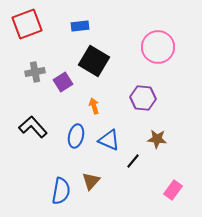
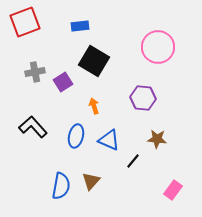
red square: moved 2 px left, 2 px up
blue semicircle: moved 5 px up
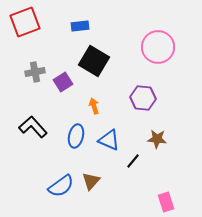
blue semicircle: rotated 44 degrees clockwise
pink rectangle: moved 7 px left, 12 px down; rotated 54 degrees counterclockwise
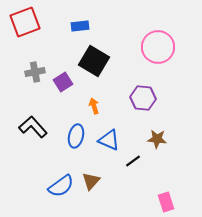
black line: rotated 14 degrees clockwise
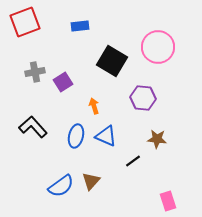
black square: moved 18 px right
blue triangle: moved 3 px left, 4 px up
pink rectangle: moved 2 px right, 1 px up
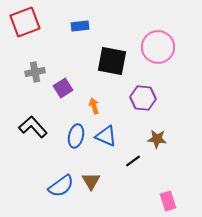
black square: rotated 20 degrees counterclockwise
purple square: moved 6 px down
brown triangle: rotated 12 degrees counterclockwise
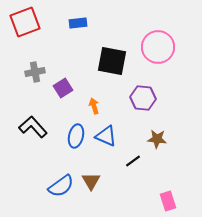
blue rectangle: moved 2 px left, 3 px up
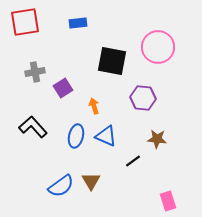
red square: rotated 12 degrees clockwise
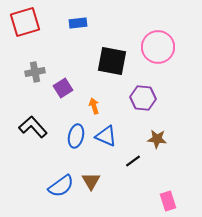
red square: rotated 8 degrees counterclockwise
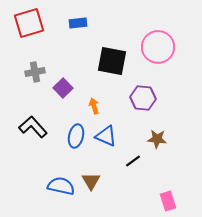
red square: moved 4 px right, 1 px down
purple square: rotated 12 degrees counterclockwise
blue semicircle: rotated 132 degrees counterclockwise
